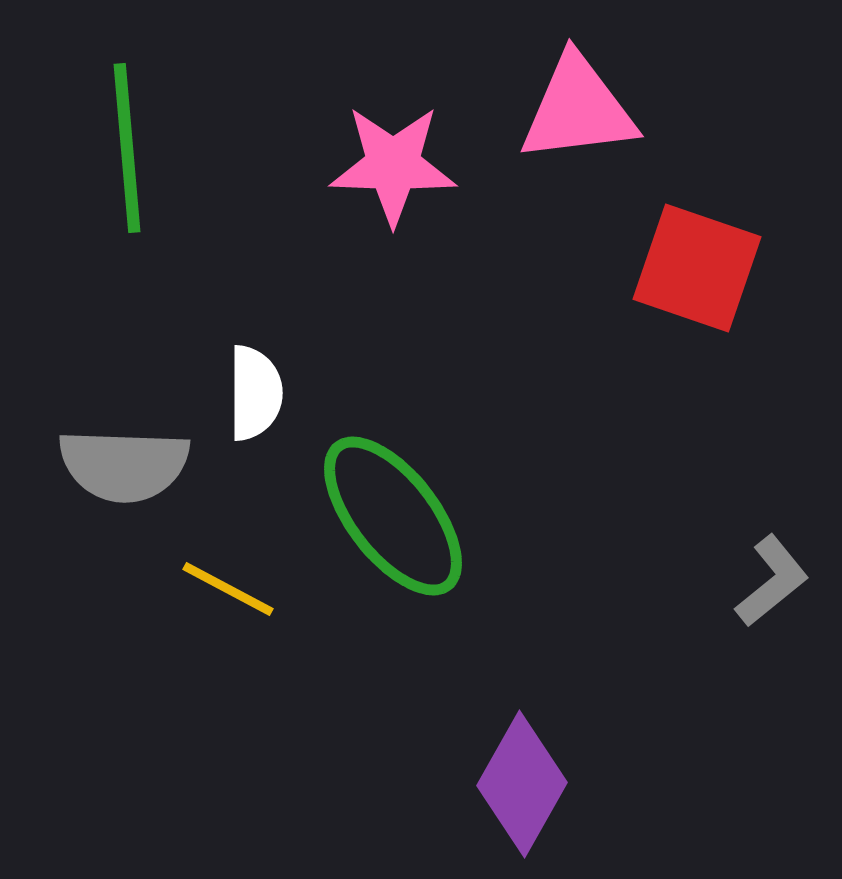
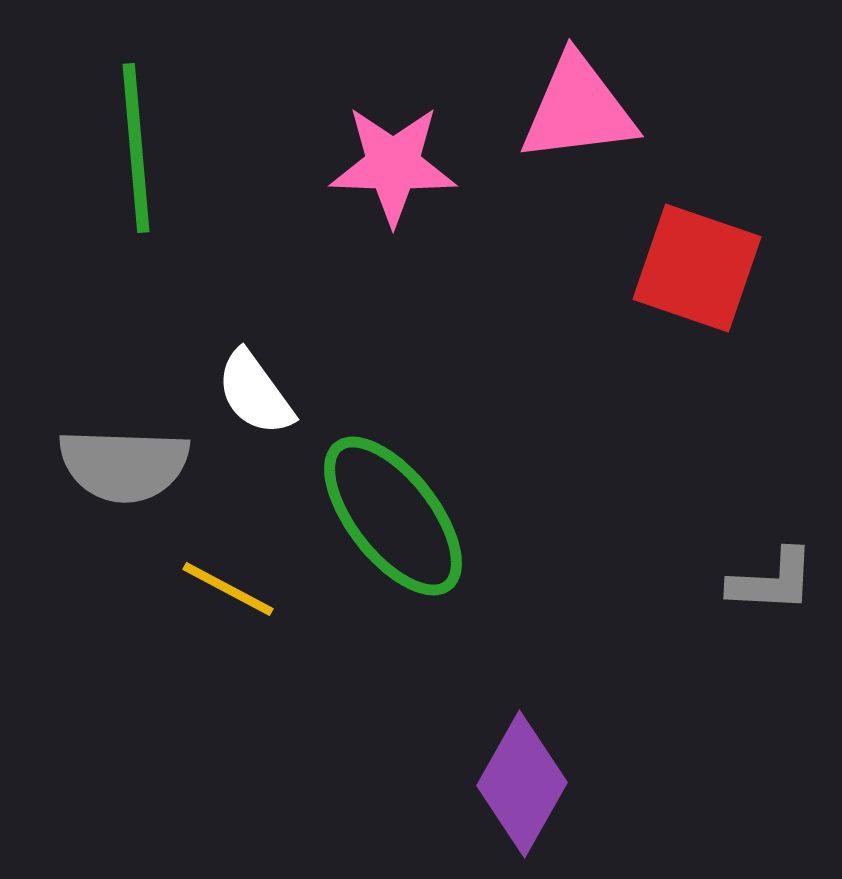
green line: moved 9 px right
white semicircle: rotated 144 degrees clockwise
gray L-shape: rotated 42 degrees clockwise
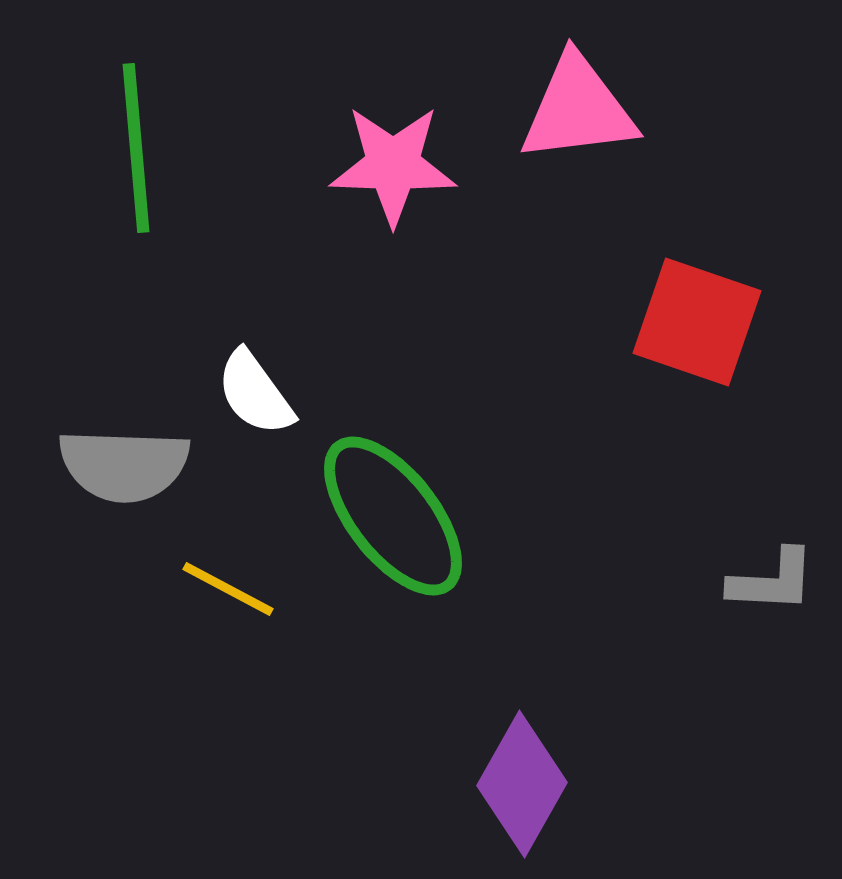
red square: moved 54 px down
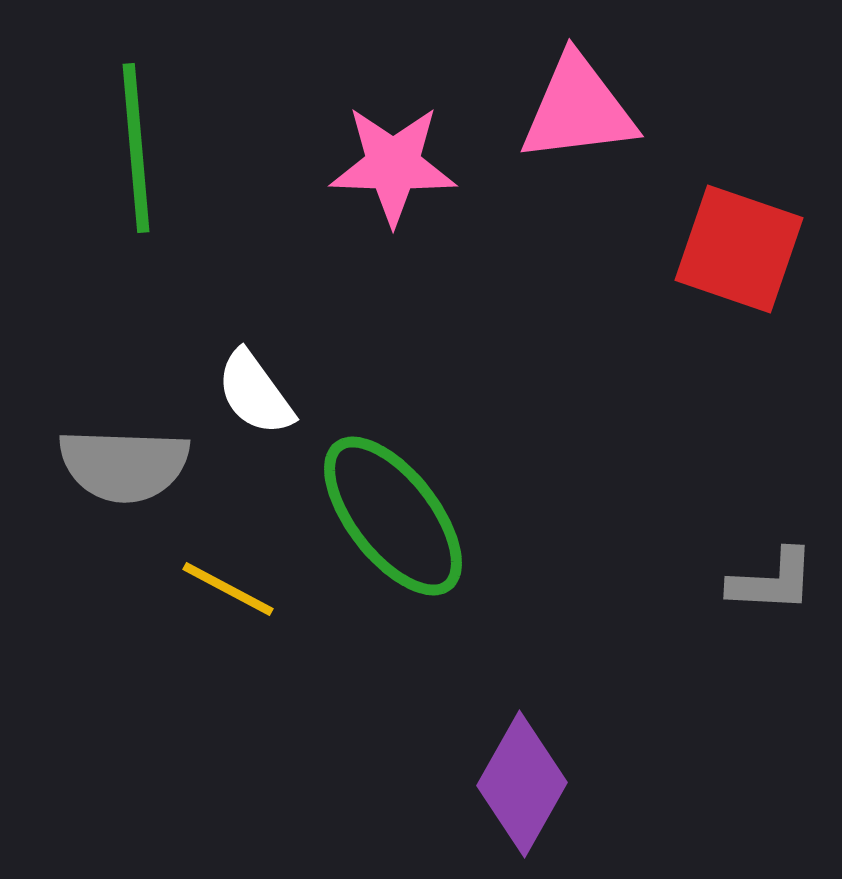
red square: moved 42 px right, 73 px up
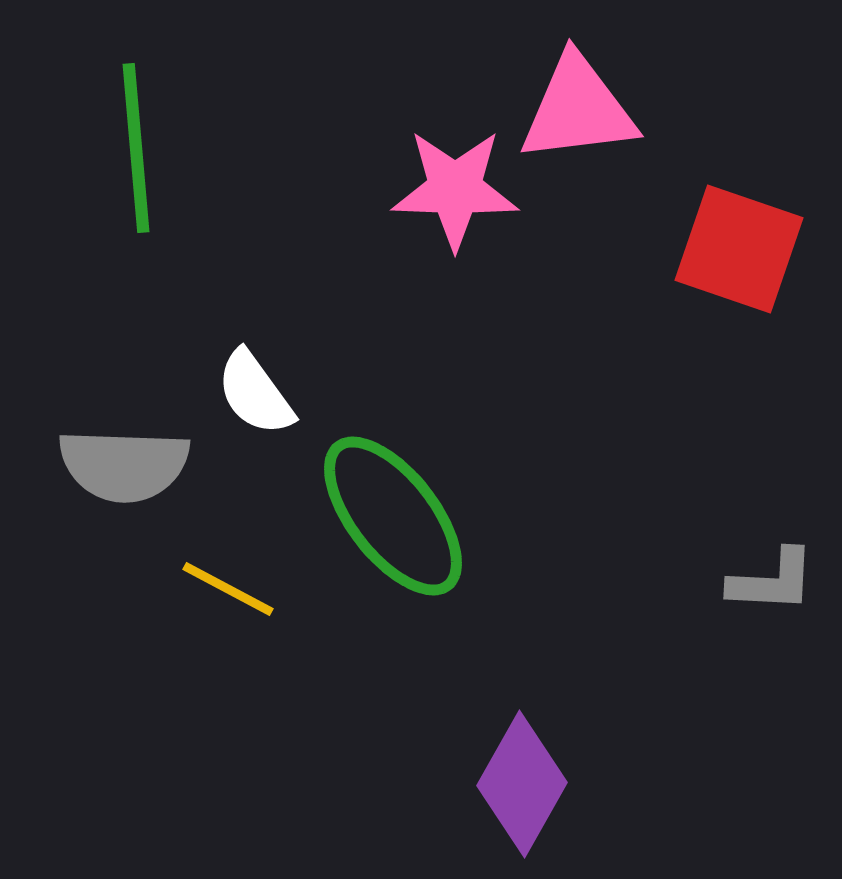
pink star: moved 62 px right, 24 px down
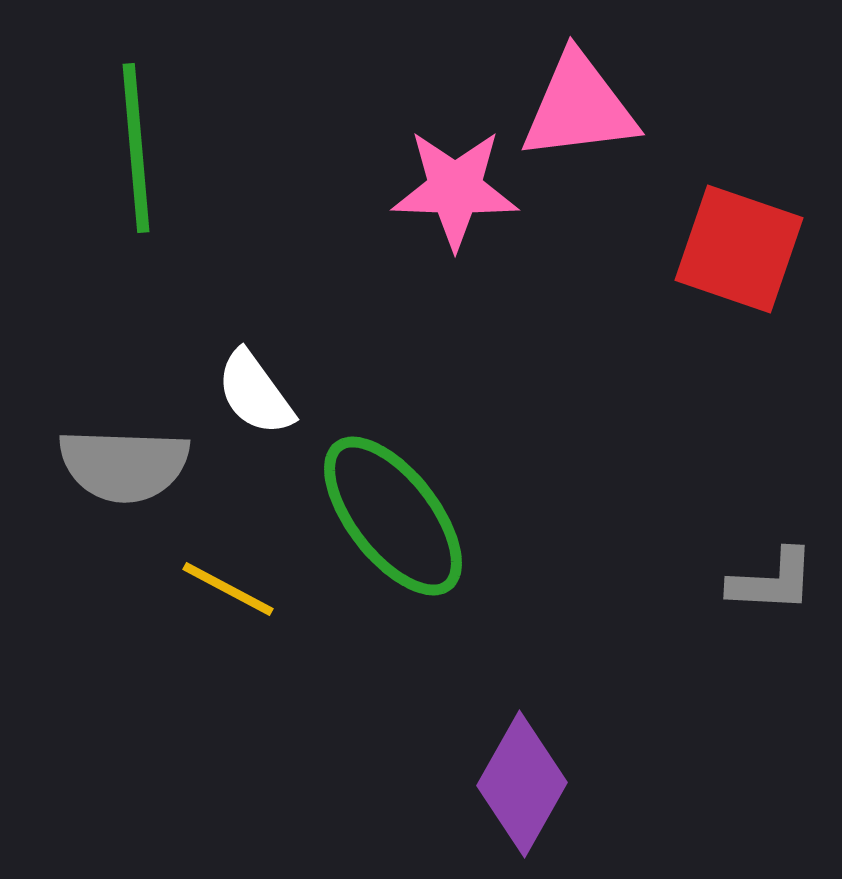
pink triangle: moved 1 px right, 2 px up
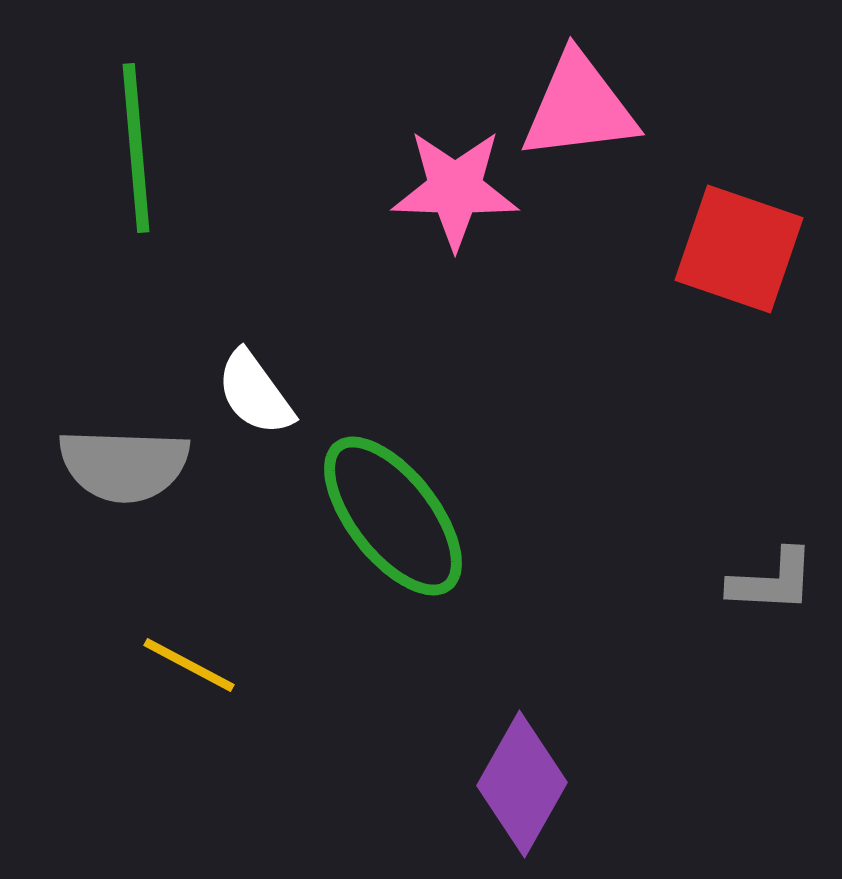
yellow line: moved 39 px left, 76 px down
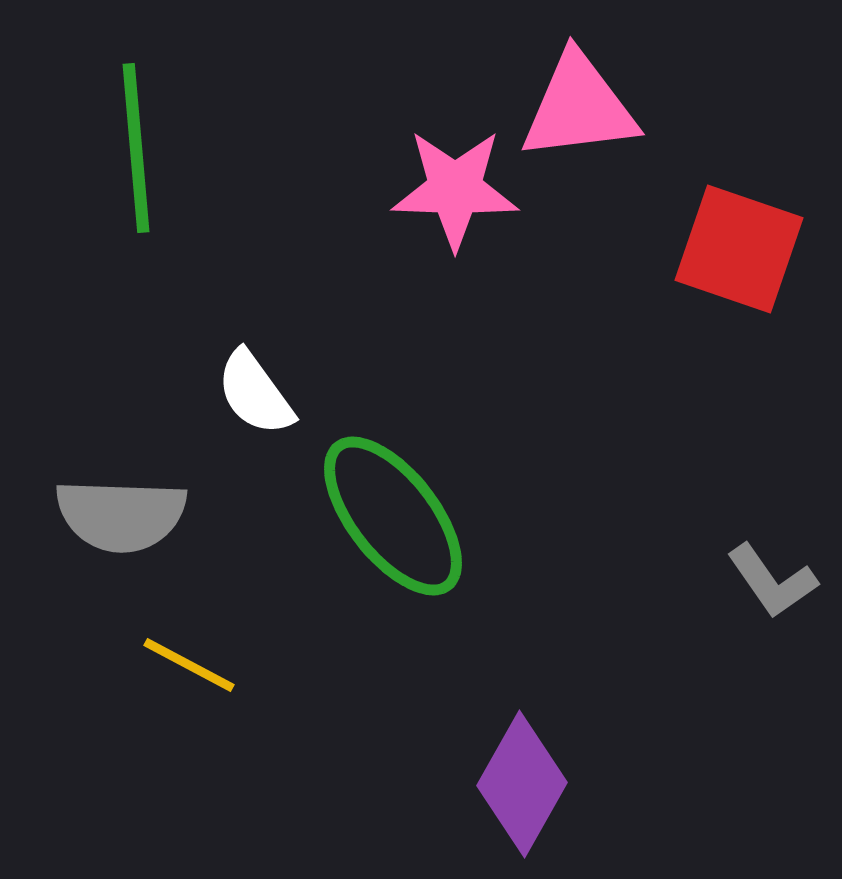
gray semicircle: moved 3 px left, 50 px down
gray L-shape: rotated 52 degrees clockwise
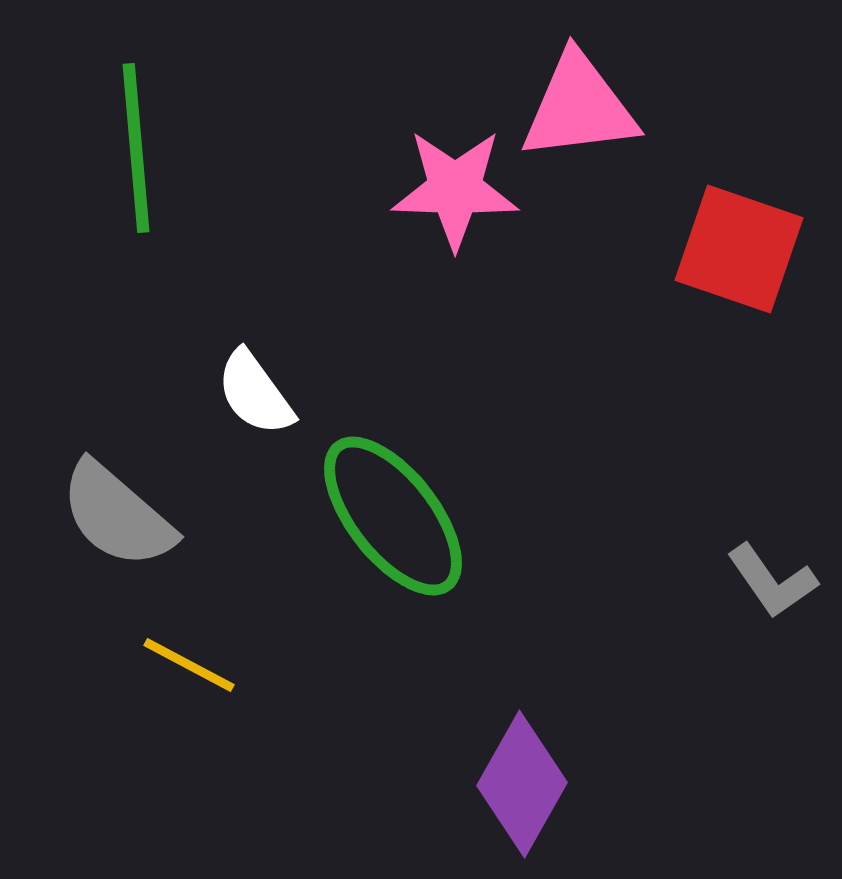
gray semicircle: moved 4 px left; rotated 39 degrees clockwise
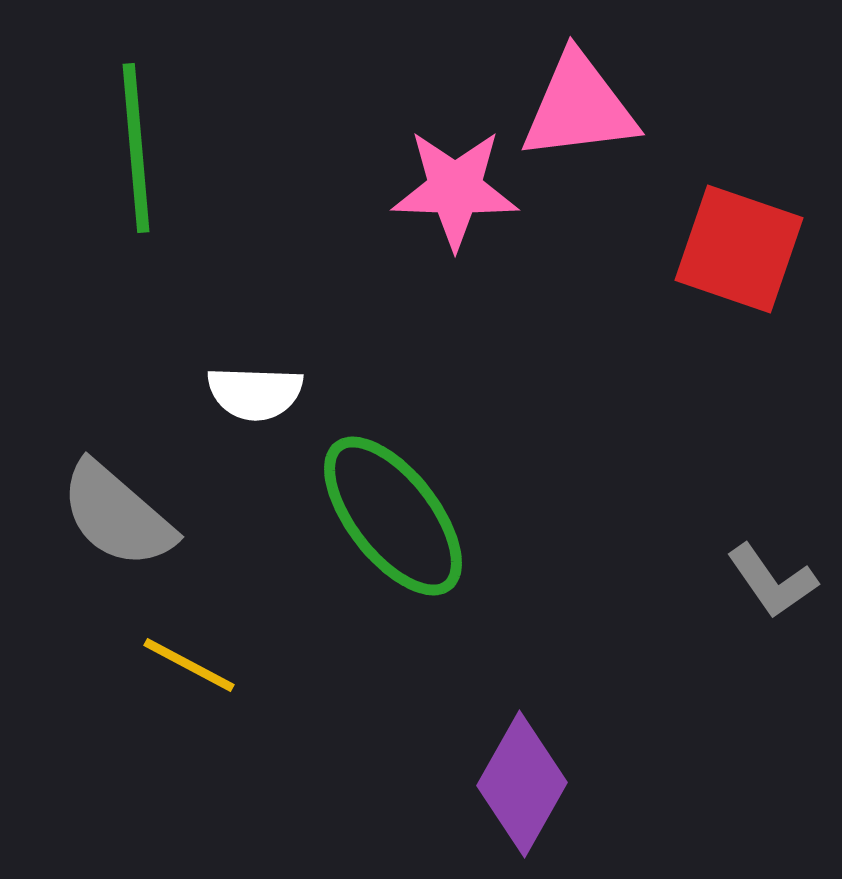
white semicircle: rotated 52 degrees counterclockwise
